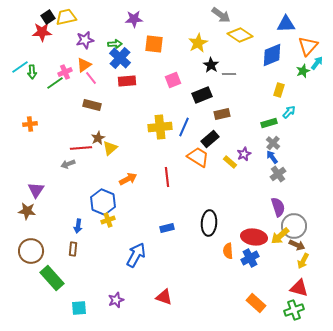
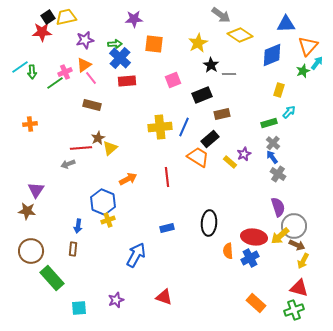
gray cross at (278, 174): rotated 21 degrees counterclockwise
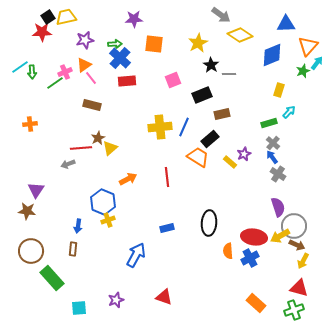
yellow arrow at (280, 236): rotated 12 degrees clockwise
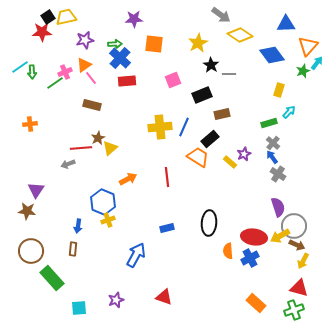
blue diamond at (272, 55): rotated 75 degrees clockwise
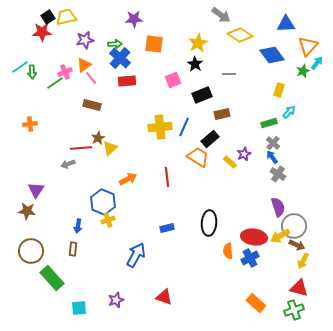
black star at (211, 65): moved 16 px left, 1 px up
